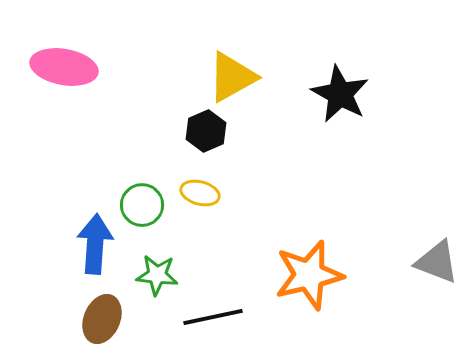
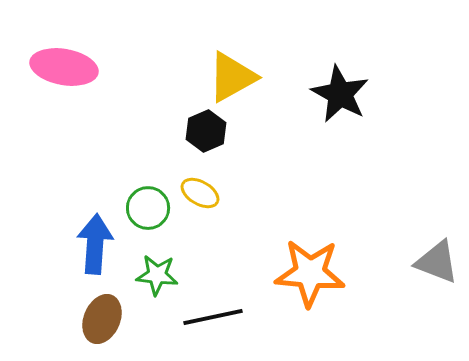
yellow ellipse: rotated 15 degrees clockwise
green circle: moved 6 px right, 3 px down
orange star: moved 1 px right, 2 px up; rotated 18 degrees clockwise
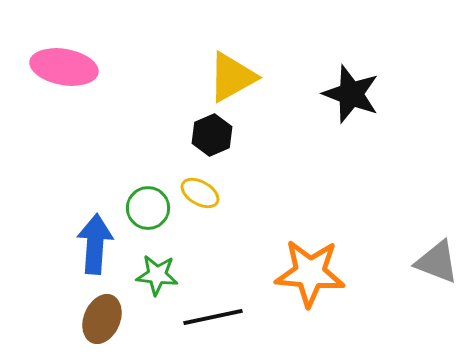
black star: moved 11 px right; rotated 8 degrees counterclockwise
black hexagon: moved 6 px right, 4 px down
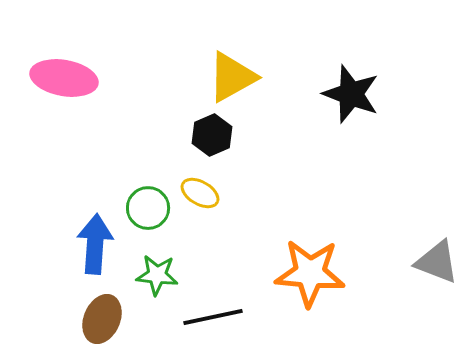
pink ellipse: moved 11 px down
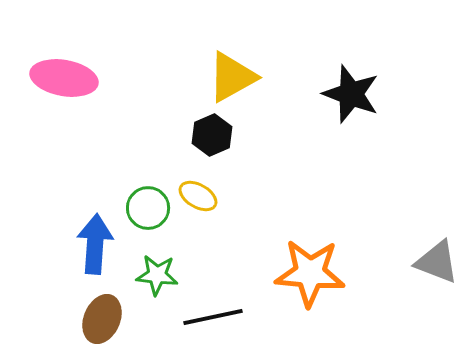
yellow ellipse: moved 2 px left, 3 px down
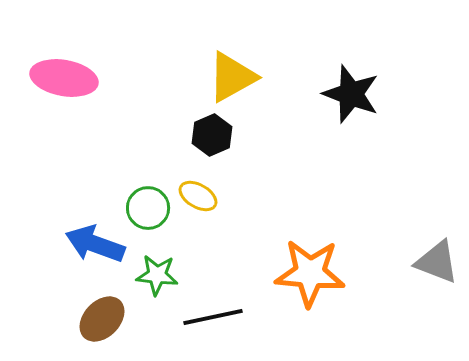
blue arrow: rotated 74 degrees counterclockwise
brown ellipse: rotated 21 degrees clockwise
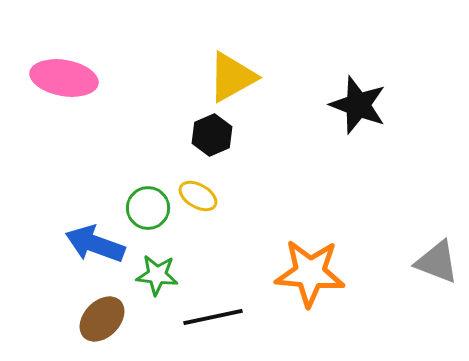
black star: moved 7 px right, 11 px down
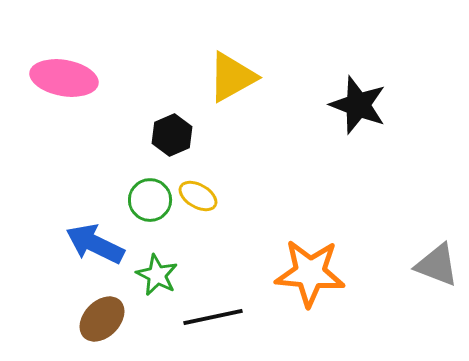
black hexagon: moved 40 px left
green circle: moved 2 px right, 8 px up
blue arrow: rotated 6 degrees clockwise
gray triangle: moved 3 px down
green star: rotated 21 degrees clockwise
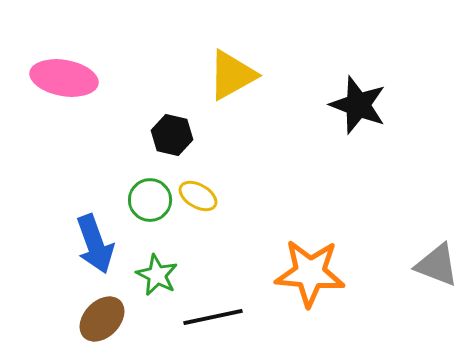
yellow triangle: moved 2 px up
black hexagon: rotated 24 degrees counterclockwise
blue arrow: rotated 136 degrees counterclockwise
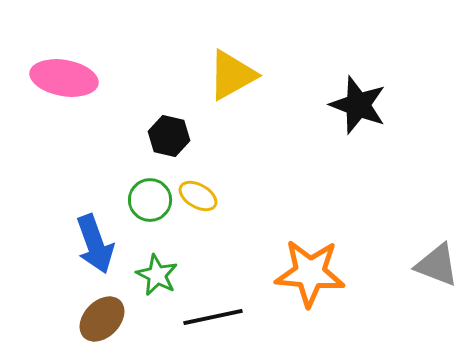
black hexagon: moved 3 px left, 1 px down
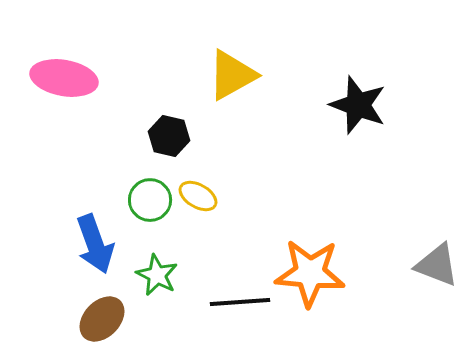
black line: moved 27 px right, 15 px up; rotated 8 degrees clockwise
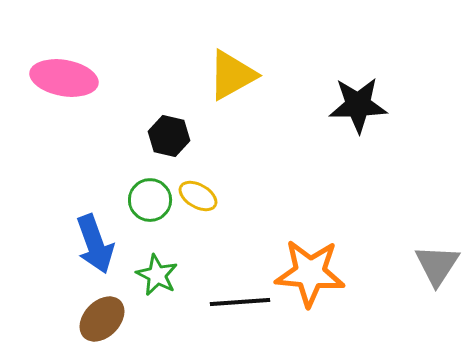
black star: rotated 22 degrees counterclockwise
gray triangle: rotated 42 degrees clockwise
